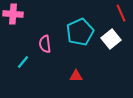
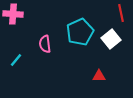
red line: rotated 12 degrees clockwise
cyan line: moved 7 px left, 2 px up
red triangle: moved 23 px right
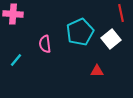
red triangle: moved 2 px left, 5 px up
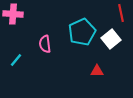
cyan pentagon: moved 2 px right
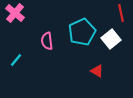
pink cross: moved 2 px right, 1 px up; rotated 36 degrees clockwise
pink semicircle: moved 2 px right, 3 px up
red triangle: rotated 32 degrees clockwise
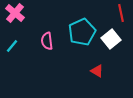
cyan line: moved 4 px left, 14 px up
